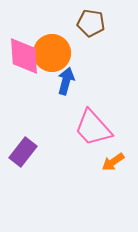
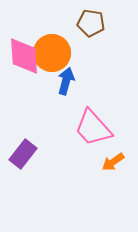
purple rectangle: moved 2 px down
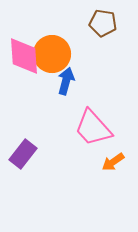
brown pentagon: moved 12 px right
orange circle: moved 1 px down
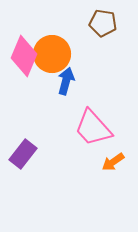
pink diamond: rotated 27 degrees clockwise
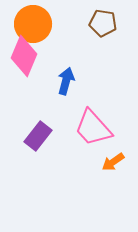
orange circle: moved 19 px left, 30 px up
purple rectangle: moved 15 px right, 18 px up
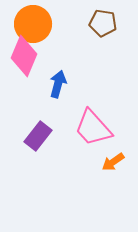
blue arrow: moved 8 px left, 3 px down
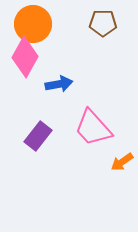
brown pentagon: rotated 8 degrees counterclockwise
pink diamond: moved 1 px right, 1 px down; rotated 6 degrees clockwise
blue arrow: moved 1 px right; rotated 64 degrees clockwise
orange arrow: moved 9 px right
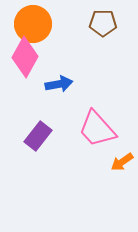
pink trapezoid: moved 4 px right, 1 px down
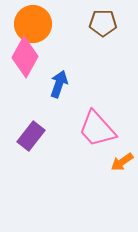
blue arrow: rotated 60 degrees counterclockwise
purple rectangle: moved 7 px left
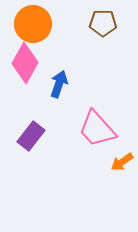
pink diamond: moved 6 px down
